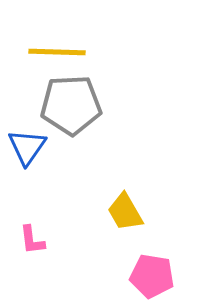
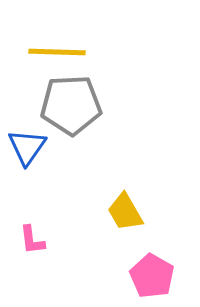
pink pentagon: rotated 21 degrees clockwise
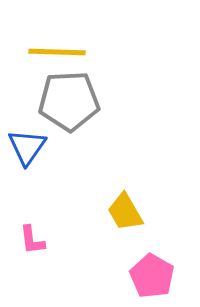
gray pentagon: moved 2 px left, 4 px up
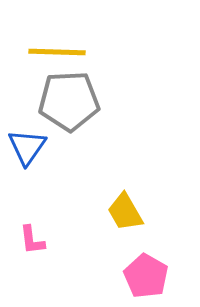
pink pentagon: moved 6 px left
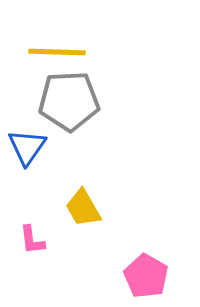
yellow trapezoid: moved 42 px left, 4 px up
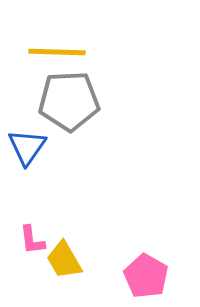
yellow trapezoid: moved 19 px left, 52 px down
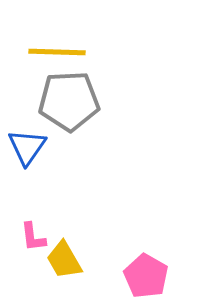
pink L-shape: moved 1 px right, 3 px up
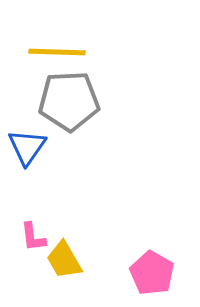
pink pentagon: moved 6 px right, 3 px up
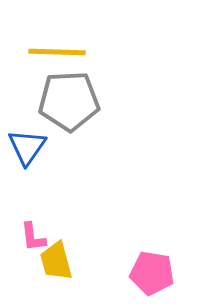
yellow trapezoid: moved 8 px left, 1 px down; rotated 15 degrees clockwise
pink pentagon: rotated 21 degrees counterclockwise
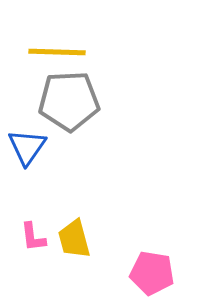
yellow trapezoid: moved 18 px right, 22 px up
